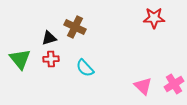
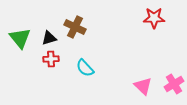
green triangle: moved 21 px up
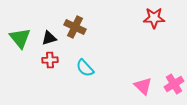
red cross: moved 1 px left, 1 px down
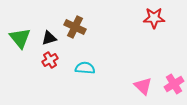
red cross: rotated 28 degrees counterclockwise
cyan semicircle: rotated 138 degrees clockwise
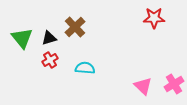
brown cross: rotated 20 degrees clockwise
green triangle: moved 2 px right
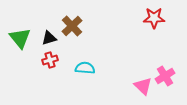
brown cross: moved 3 px left, 1 px up
green triangle: moved 2 px left
red cross: rotated 14 degrees clockwise
pink cross: moved 9 px left, 8 px up
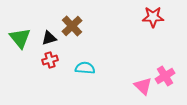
red star: moved 1 px left, 1 px up
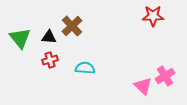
red star: moved 1 px up
black triangle: moved 1 px up; rotated 21 degrees clockwise
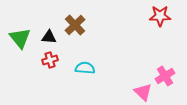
red star: moved 7 px right
brown cross: moved 3 px right, 1 px up
pink triangle: moved 6 px down
